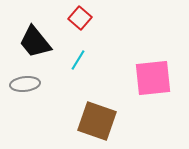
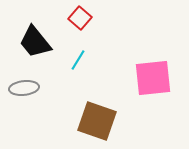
gray ellipse: moved 1 px left, 4 px down
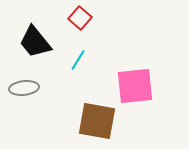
pink square: moved 18 px left, 8 px down
brown square: rotated 9 degrees counterclockwise
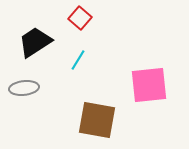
black trapezoid: rotated 96 degrees clockwise
pink square: moved 14 px right, 1 px up
brown square: moved 1 px up
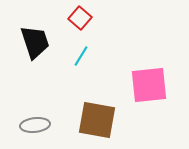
black trapezoid: rotated 105 degrees clockwise
cyan line: moved 3 px right, 4 px up
gray ellipse: moved 11 px right, 37 px down
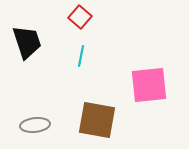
red square: moved 1 px up
black trapezoid: moved 8 px left
cyan line: rotated 20 degrees counterclockwise
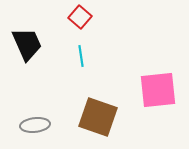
black trapezoid: moved 2 px down; rotated 6 degrees counterclockwise
cyan line: rotated 20 degrees counterclockwise
pink square: moved 9 px right, 5 px down
brown square: moved 1 px right, 3 px up; rotated 9 degrees clockwise
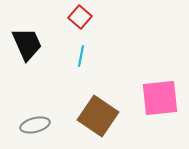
cyan line: rotated 20 degrees clockwise
pink square: moved 2 px right, 8 px down
brown square: moved 1 px up; rotated 15 degrees clockwise
gray ellipse: rotated 8 degrees counterclockwise
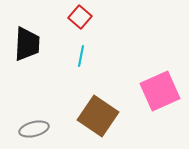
black trapezoid: rotated 27 degrees clockwise
pink square: moved 7 px up; rotated 18 degrees counterclockwise
gray ellipse: moved 1 px left, 4 px down
